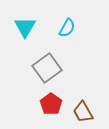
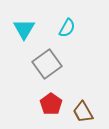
cyan triangle: moved 1 px left, 2 px down
gray square: moved 4 px up
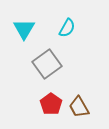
brown trapezoid: moved 4 px left, 5 px up
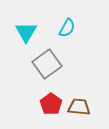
cyan triangle: moved 2 px right, 3 px down
brown trapezoid: rotated 125 degrees clockwise
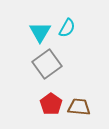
cyan triangle: moved 14 px right
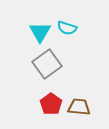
cyan semicircle: rotated 78 degrees clockwise
